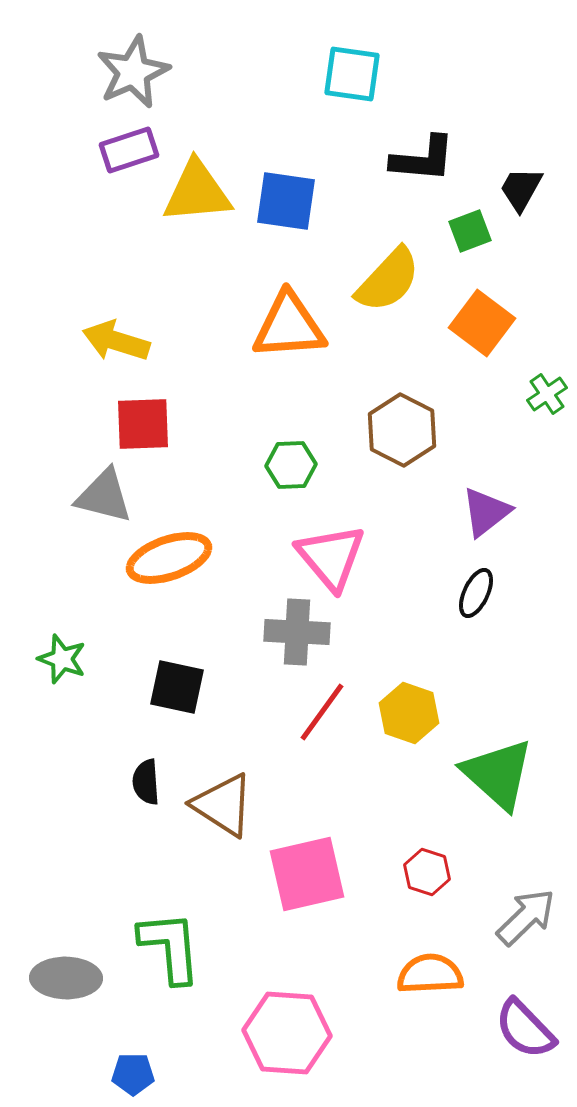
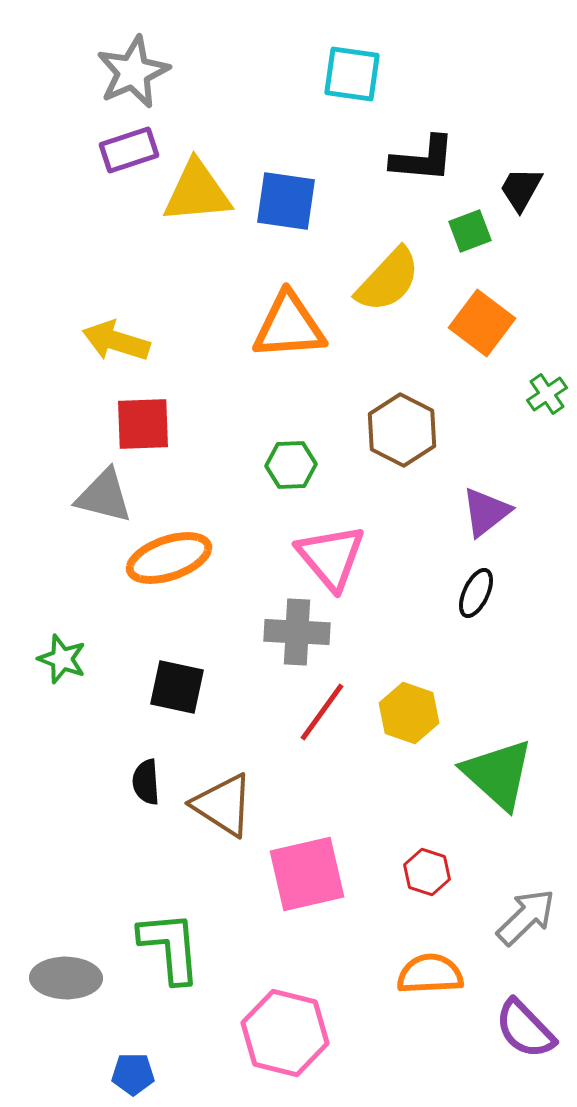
pink hexagon: moved 2 px left; rotated 10 degrees clockwise
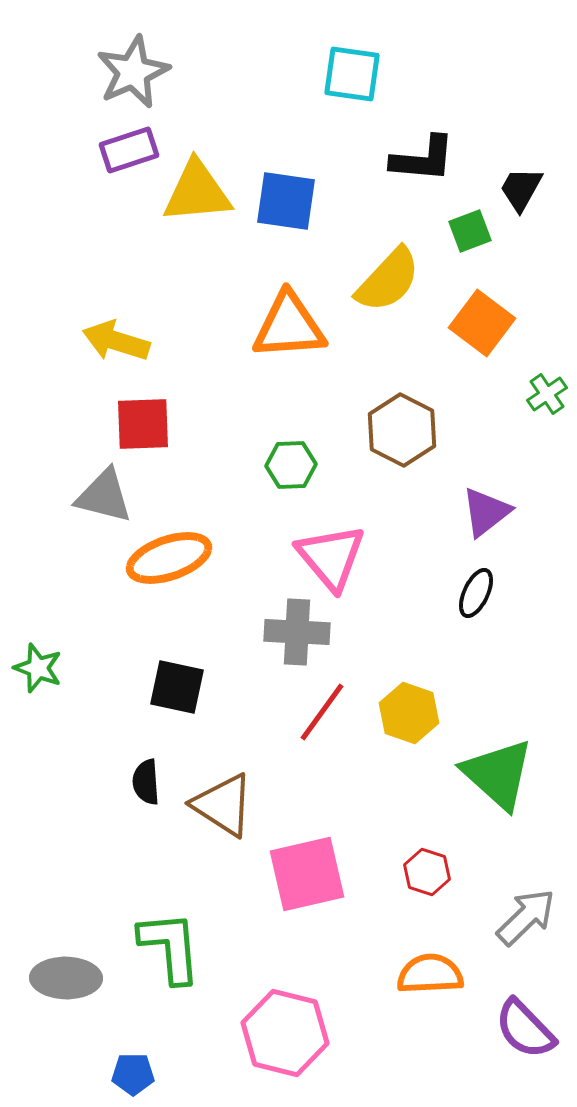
green star: moved 24 px left, 9 px down
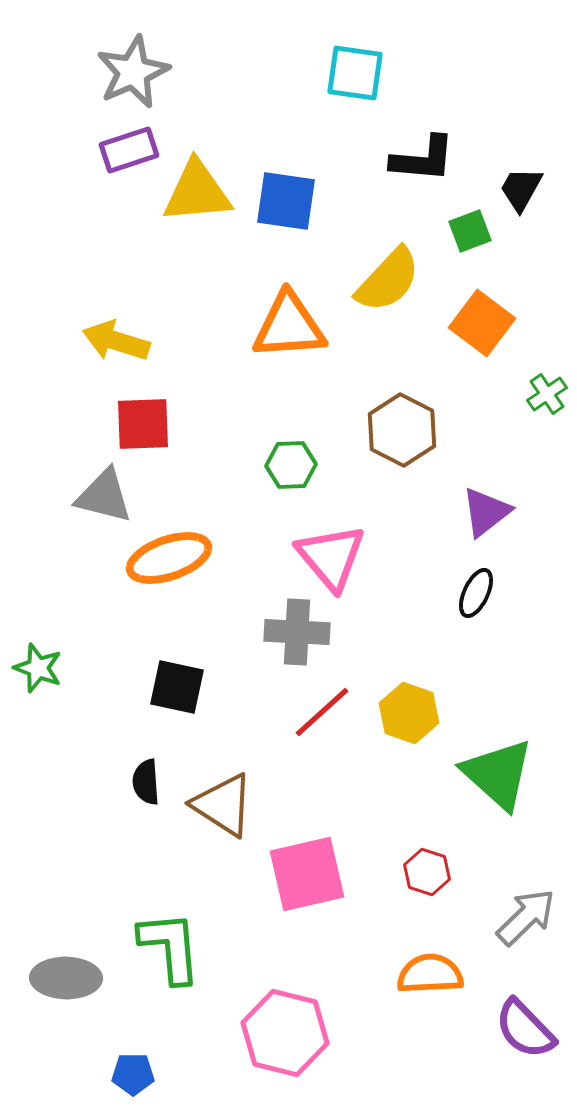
cyan square: moved 3 px right, 1 px up
red line: rotated 12 degrees clockwise
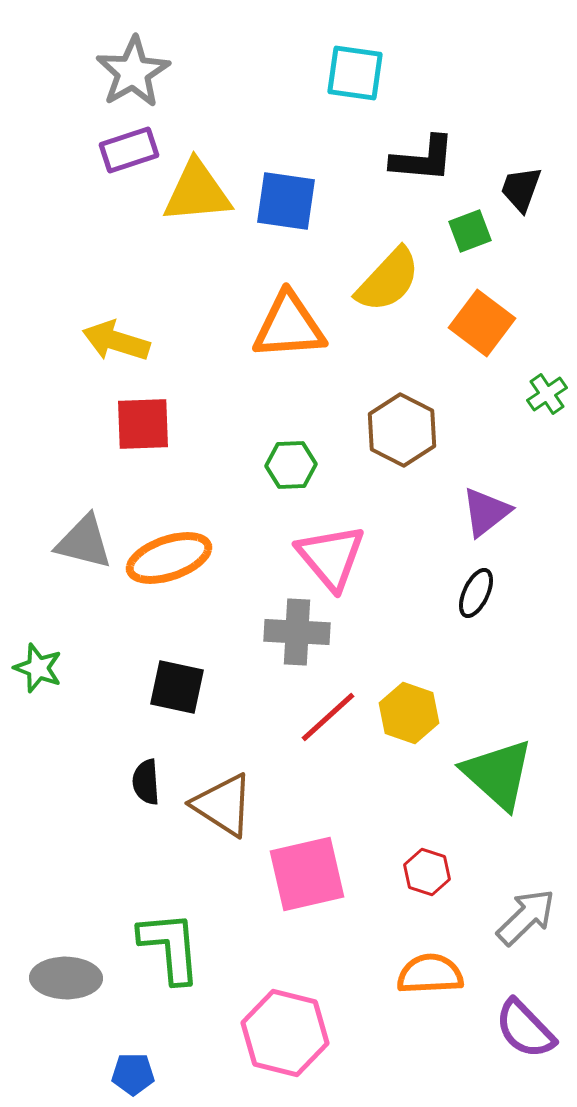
gray star: rotated 6 degrees counterclockwise
black trapezoid: rotated 9 degrees counterclockwise
gray triangle: moved 20 px left, 46 px down
red line: moved 6 px right, 5 px down
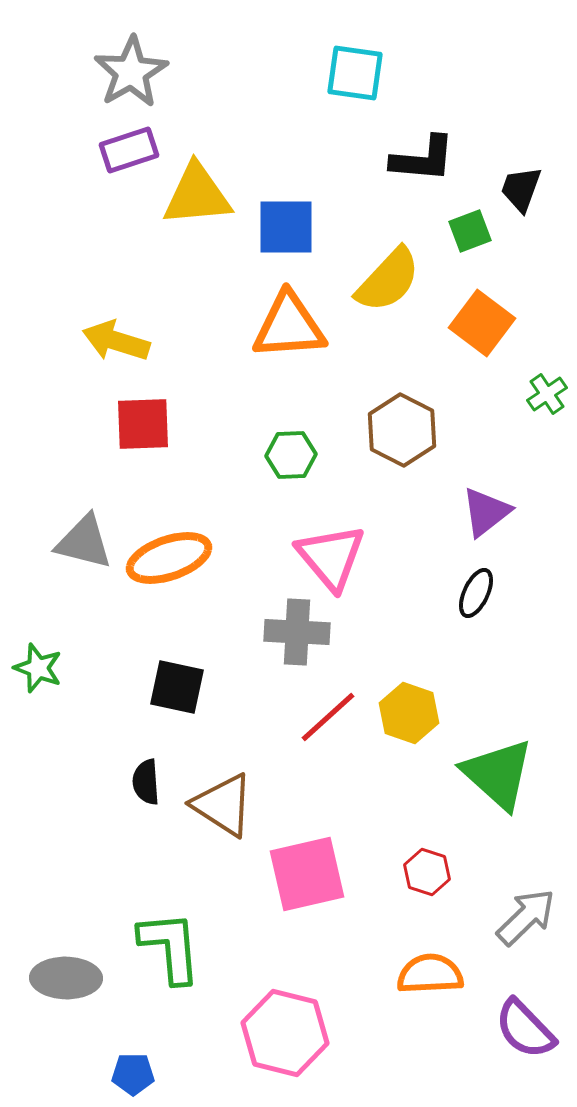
gray star: moved 2 px left
yellow triangle: moved 3 px down
blue square: moved 26 px down; rotated 8 degrees counterclockwise
green hexagon: moved 10 px up
